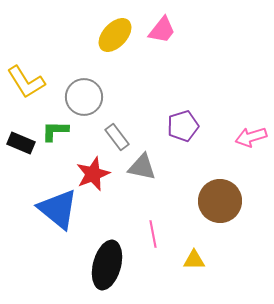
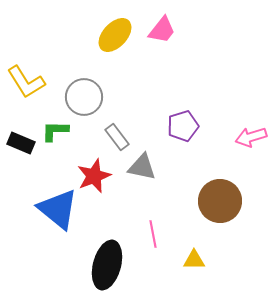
red star: moved 1 px right, 2 px down
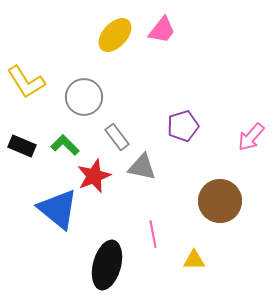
green L-shape: moved 10 px right, 14 px down; rotated 44 degrees clockwise
pink arrow: rotated 32 degrees counterclockwise
black rectangle: moved 1 px right, 3 px down
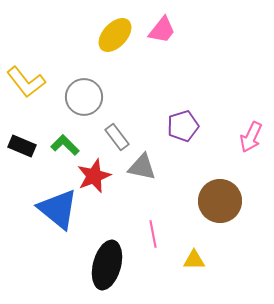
yellow L-shape: rotated 6 degrees counterclockwise
pink arrow: rotated 16 degrees counterclockwise
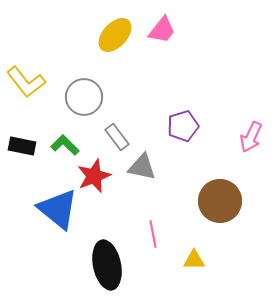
black rectangle: rotated 12 degrees counterclockwise
black ellipse: rotated 27 degrees counterclockwise
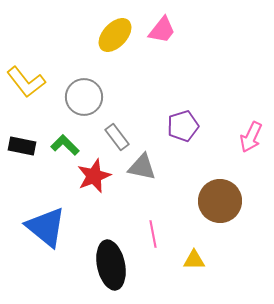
blue triangle: moved 12 px left, 18 px down
black ellipse: moved 4 px right
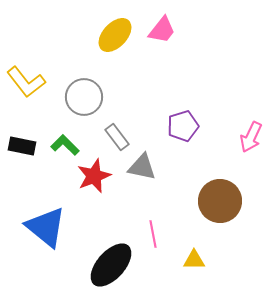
black ellipse: rotated 54 degrees clockwise
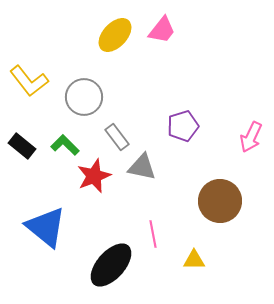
yellow L-shape: moved 3 px right, 1 px up
black rectangle: rotated 28 degrees clockwise
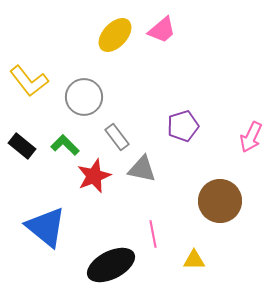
pink trapezoid: rotated 12 degrees clockwise
gray triangle: moved 2 px down
black ellipse: rotated 21 degrees clockwise
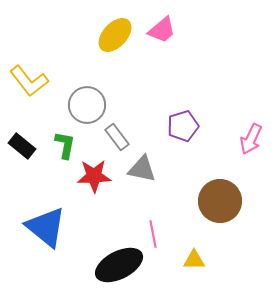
gray circle: moved 3 px right, 8 px down
pink arrow: moved 2 px down
green L-shape: rotated 56 degrees clockwise
red star: rotated 20 degrees clockwise
black ellipse: moved 8 px right
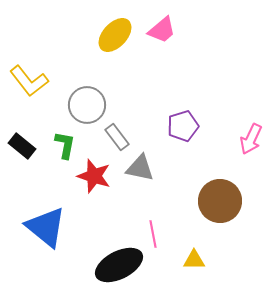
gray triangle: moved 2 px left, 1 px up
red star: rotated 20 degrees clockwise
